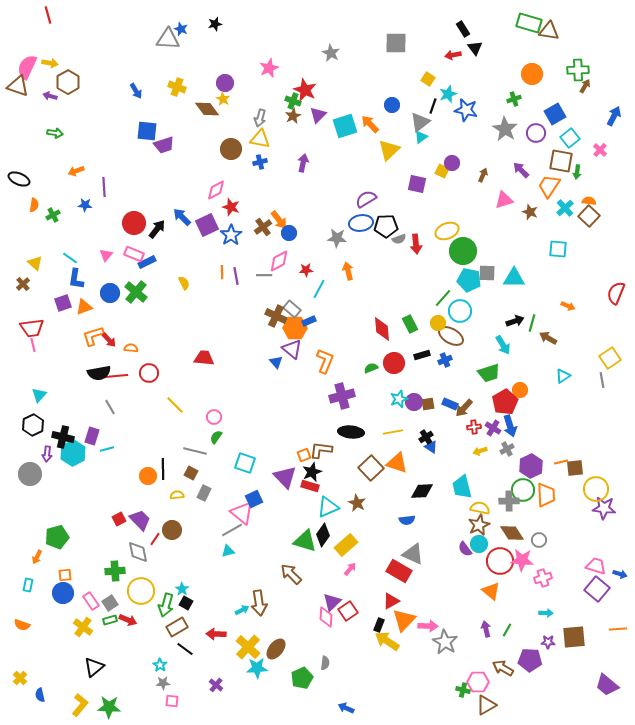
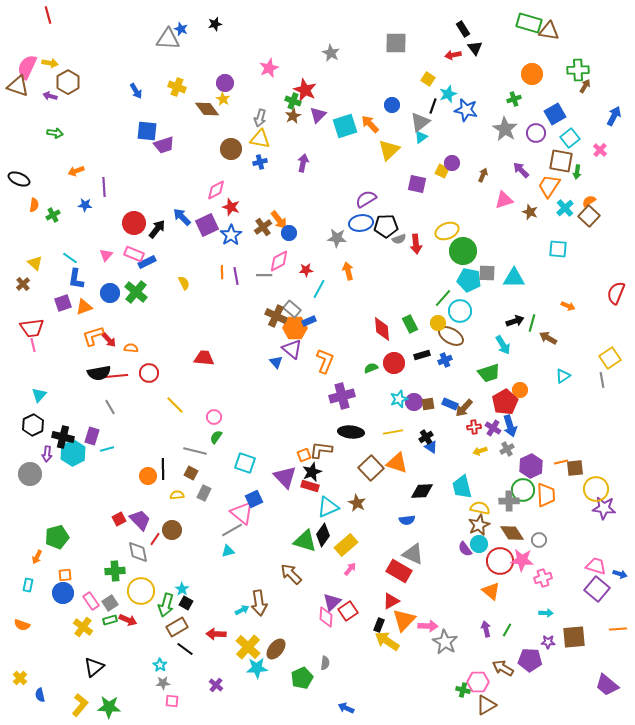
orange semicircle at (589, 201): rotated 40 degrees counterclockwise
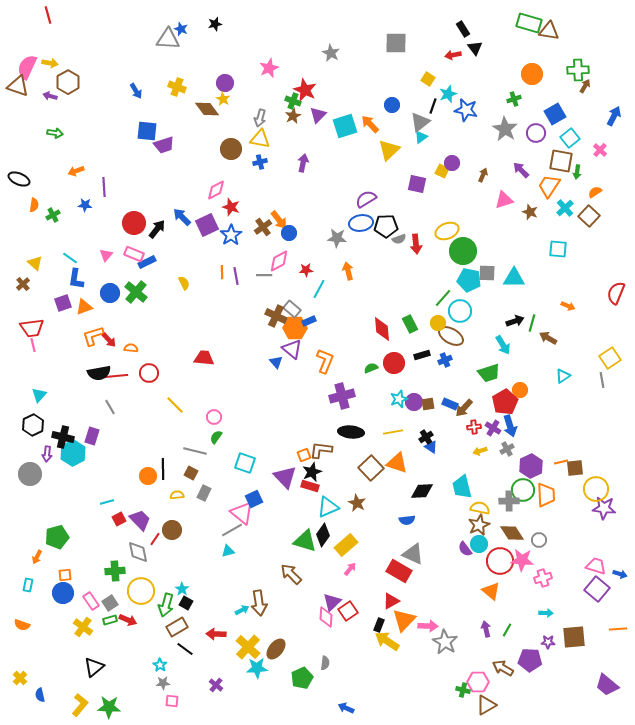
orange semicircle at (589, 201): moved 6 px right, 9 px up
cyan line at (107, 449): moved 53 px down
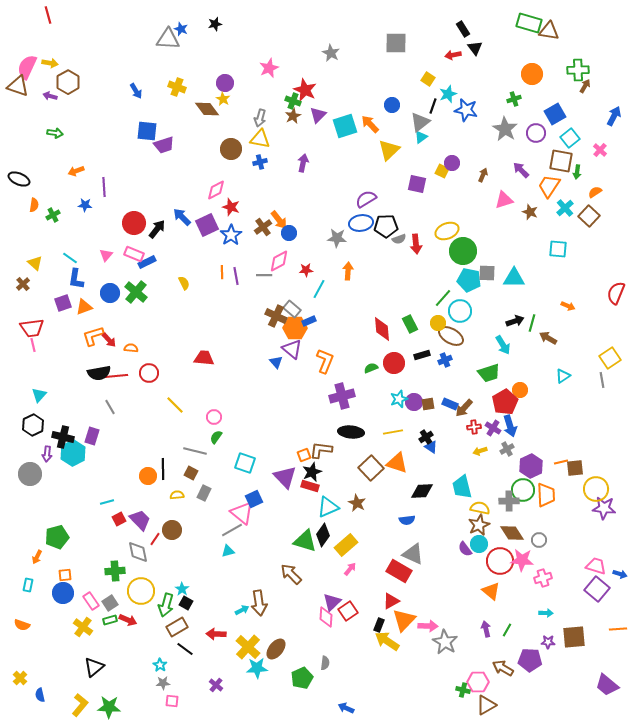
orange arrow at (348, 271): rotated 18 degrees clockwise
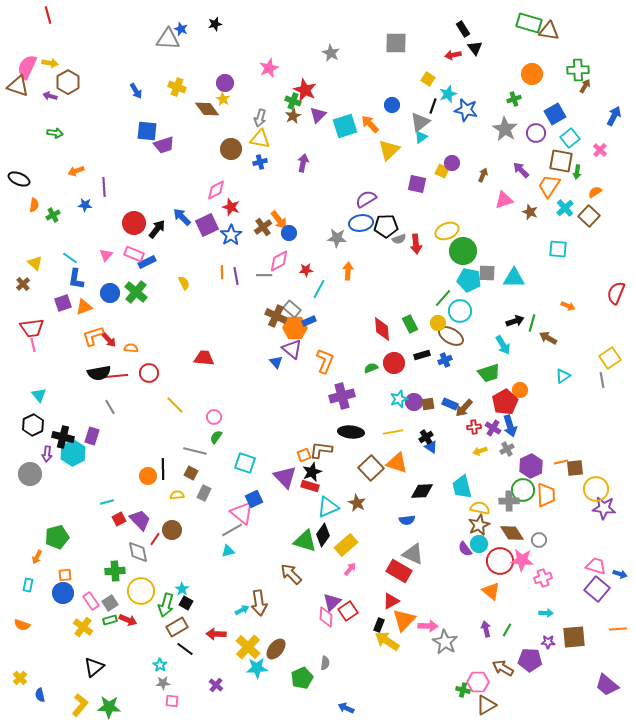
cyan triangle at (39, 395): rotated 21 degrees counterclockwise
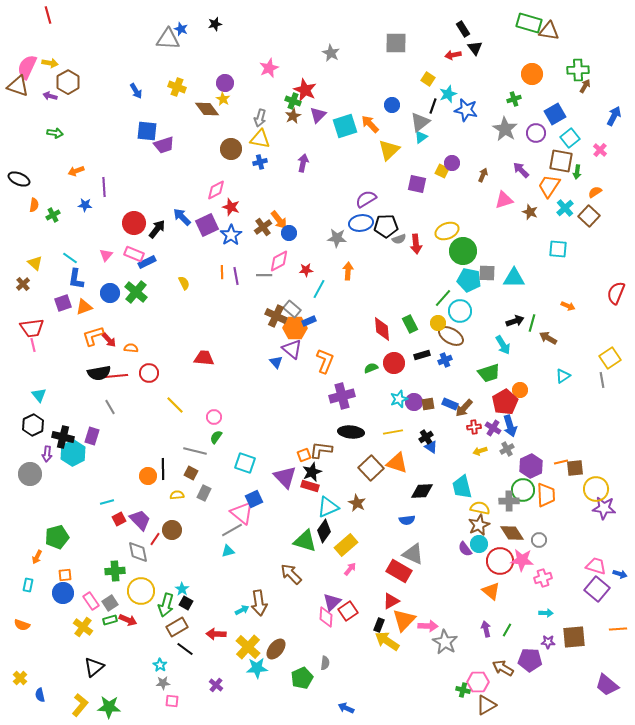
black diamond at (323, 535): moved 1 px right, 4 px up
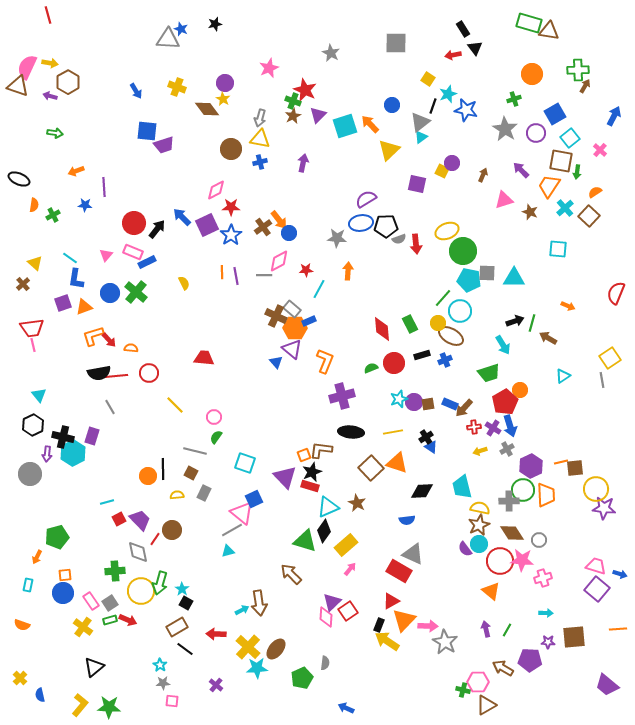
red star at (231, 207): rotated 18 degrees counterclockwise
pink rectangle at (134, 254): moved 1 px left, 2 px up
green arrow at (166, 605): moved 6 px left, 22 px up
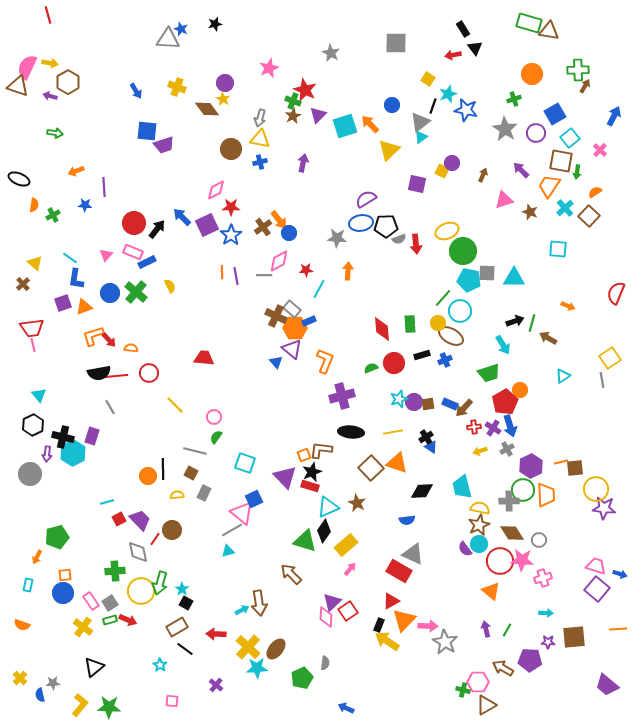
yellow semicircle at (184, 283): moved 14 px left, 3 px down
green rectangle at (410, 324): rotated 24 degrees clockwise
gray star at (163, 683): moved 110 px left
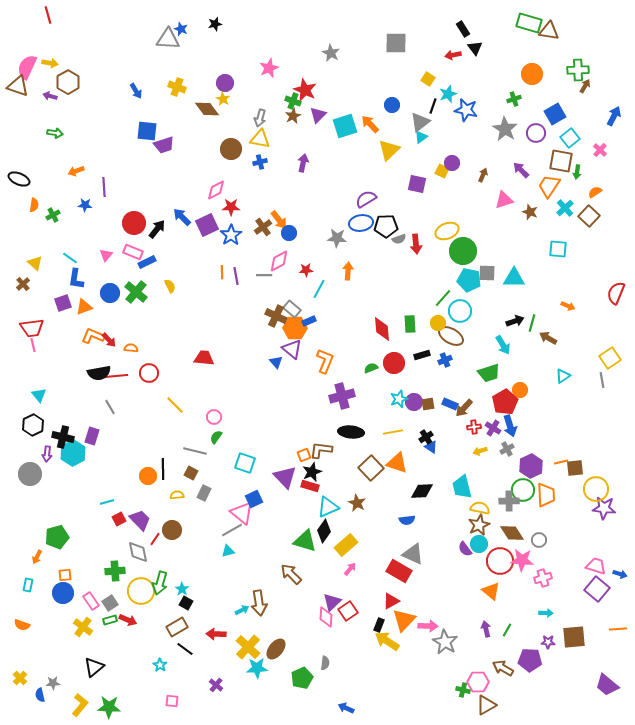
orange L-shape at (93, 336): rotated 40 degrees clockwise
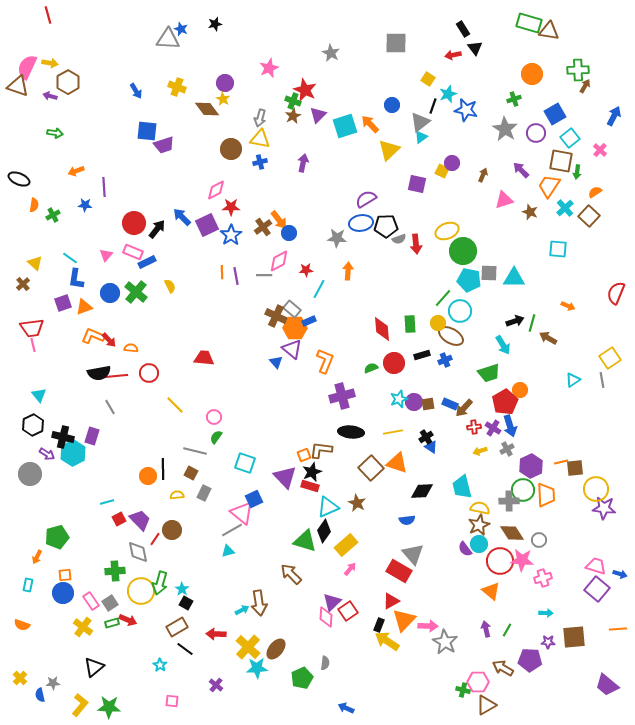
gray square at (487, 273): moved 2 px right
cyan triangle at (563, 376): moved 10 px right, 4 px down
purple arrow at (47, 454): rotated 63 degrees counterclockwise
gray triangle at (413, 554): rotated 25 degrees clockwise
green rectangle at (110, 620): moved 2 px right, 3 px down
